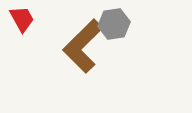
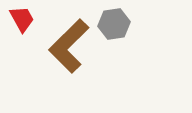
brown L-shape: moved 14 px left
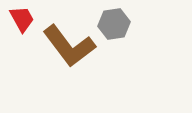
brown L-shape: rotated 82 degrees counterclockwise
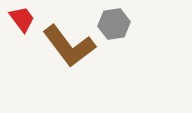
red trapezoid: rotated 8 degrees counterclockwise
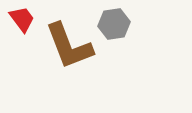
brown L-shape: rotated 16 degrees clockwise
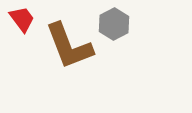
gray hexagon: rotated 20 degrees counterclockwise
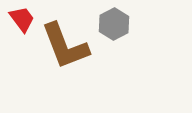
brown L-shape: moved 4 px left
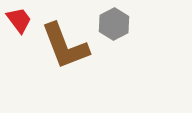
red trapezoid: moved 3 px left, 1 px down
